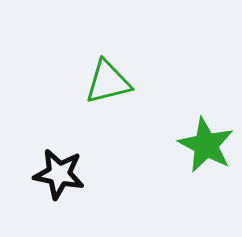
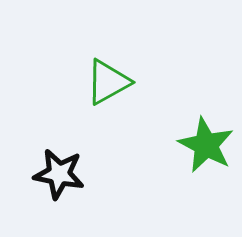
green triangle: rotated 15 degrees counterclockwise
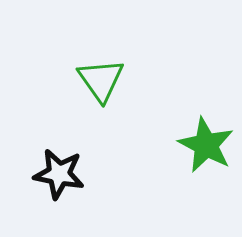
green triangle: moved 7 px left, 2 px up; rotated 36 degrees counterclockwise
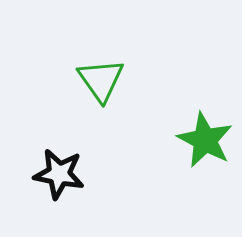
green star: moved 1 px left, 5 px up
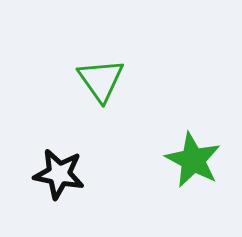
green star: moved 12 px left, 20 px down
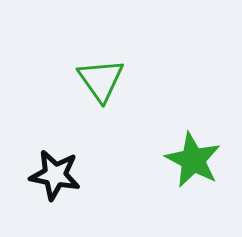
black star: moved 4 px left, 1 px down
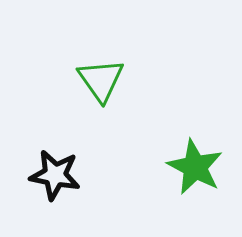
green star: moved 2 px right, 7 px down
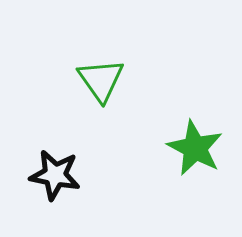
green star: moved 19 px up
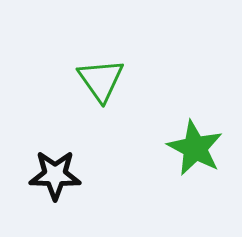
black star: rotated 9 degrees counterclockwise
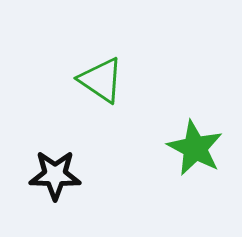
green triangle: rotated 21 degrees counterclockwise
